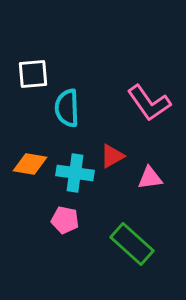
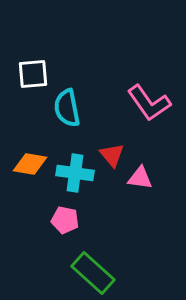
cyan semicircle: rotated 9 degrees counterclockwise
red triangle: moved 1 px up; rotated 40 degrees counterclockwise
pink triangle: moved 10 px left; rotated 16 degrees clockwise
green rectangle: moved 39 px left, 29 px down
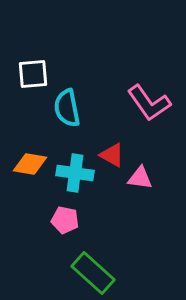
red triangle: rotated 20 degrees counterclockwise
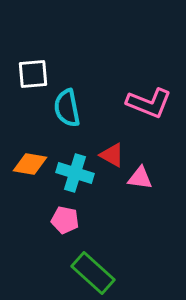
pink L-shape: rotated 33 degrees counterclockwise
cyan cross: rotated 9 degrees clockwise
